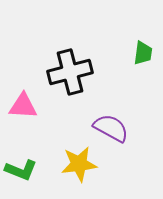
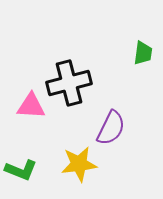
black cross: moved 1 px left, 11 px down
pink triangle: moved 8 px right
purple semicircle: rotated 87 degrees clockwise
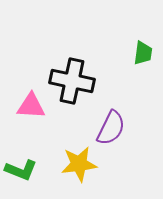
black cross: moved 3 px right, 2 px up; rotated 27 degrees clockwise
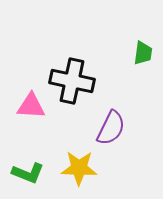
yellow star: moved 4 px down; rotated 9 degrees clockwise
green L-shape: moved 7 px right, 3 px down
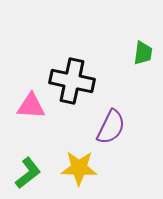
purple semicircle: moved 1 px up
green L-shape: rotated 60 degrees counterclockwise
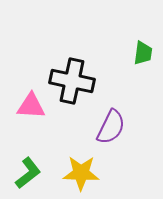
yellow star: moved 2 px right, 5 px down
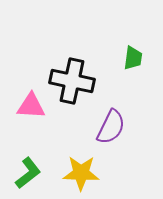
green trapezoid: moved 10 px left, 5 px down
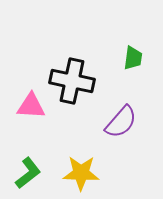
purple semicircle: moved 10 px right, 5 px up; rotated 15 degrees clockwise
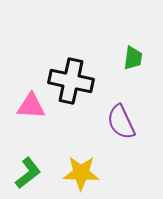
black cross: moved 1 px left
purple semicircle: rotated 114 degrees clockwise
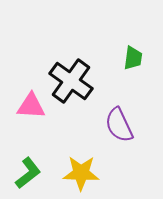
black cross: rotated 24 degrees clockwise
purple semicircle: moved 2 px left, 3 px down
